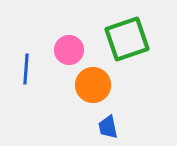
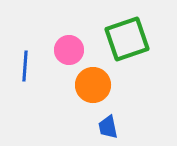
blue line: moved 1 px left, 3 px up
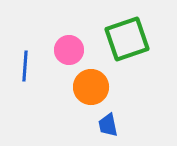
orange circle: moved 2 px left, 2 px down
blue trapezoid: moved 2 px up
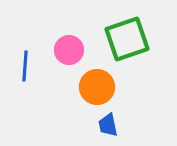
orange circle: moved 6 px right
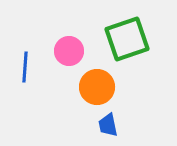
pink circle: moved 1 px down
blue line: moved 1 px down
